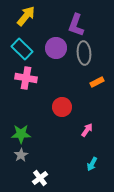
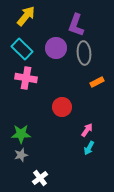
gray star: rotated 16 degrees clockwise
cyan arrow: moved 3 px left, 16 px up
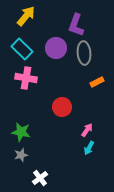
green star: moved 2 px up; rotated 12 degrees clockwise
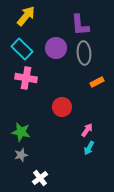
purple L-shape: moved 4 px right; rotated 25 degrees counterclockwise
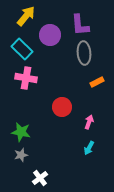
purple circle: moved 6 px left, 13 px up
pink arrow: moved 2 px right, 8 px up; rotated 16 degrees counterclockwise
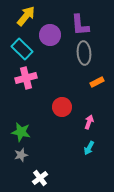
pink cross: rotated 25 degrees counterclockwise
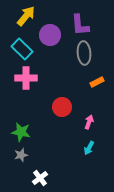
pink cross: rotated 15 degrees clockwise
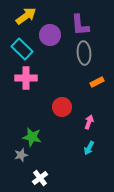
yellow arrow: rotated 15 degrees clockwise
green star: moved 11 px right, 5 px down
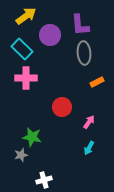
pink arrow: rotated 16 degrees clockwise
white cross: moved 4 px right, 2 px down; rotated 21 degrees clockwise
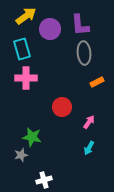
purple circle: moved 6 px up
cyan rectangle: rotated 30 degrees clockwise
